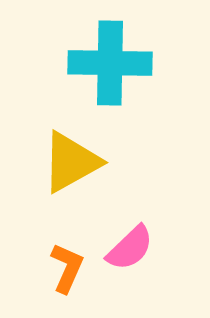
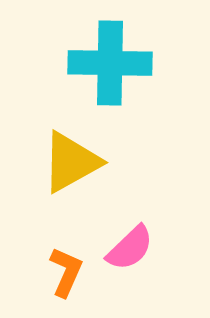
orange L-shape: moved 1 px left, 4 px down
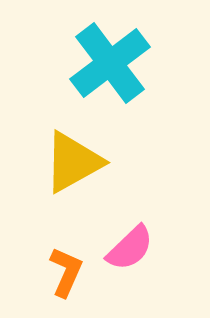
cyan cross: rotated 38 degrees counterclockwise
yellow triangle: moved 2 px right
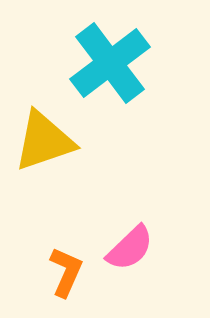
yellow triangle: moved 29 px left, 21 px up; rotated 10 degrees clockwise
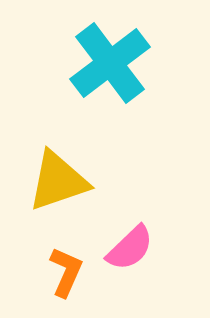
yellow triangle: moved 14 px right, 40 px down
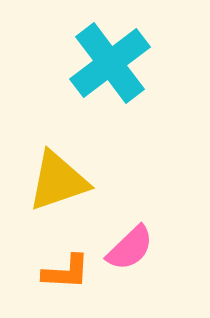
orange L-shape: rotated 69 degrees clockwise
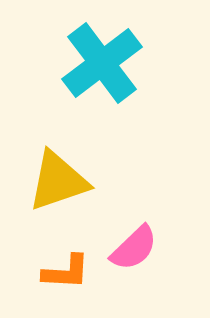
cyan cross: moved 8 px left
pink semicircle: moved 4 px right
